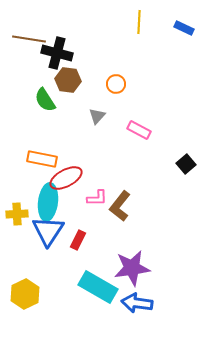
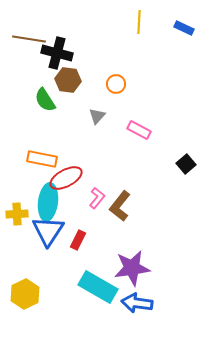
pink L-shape: rotated 50 degrees counterclockwise
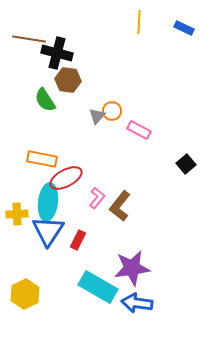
orange circle: moved 4 px left, 27 px down
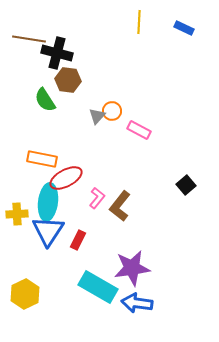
black square: moved 21 px down
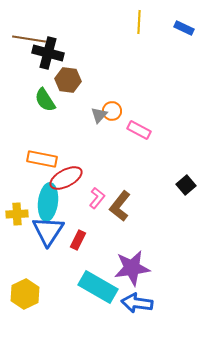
black cross: moved 9 px left
gray triangle: moved 2 px right, 1 px up
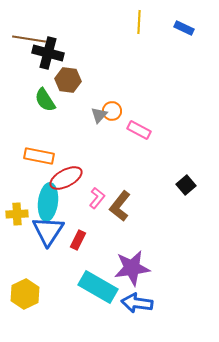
orange rectangle: moved 3 px left, 3 px up
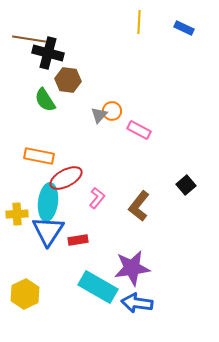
brown L-shape: moved 19 px right
red rectangle: rotated 54 degrees clockwise
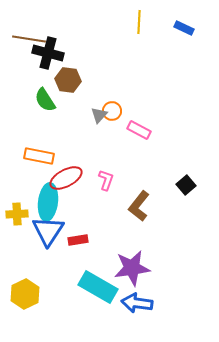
pink L-shape: moved 9 px right, 18 px up; rotated 20 degrees counterclockwise
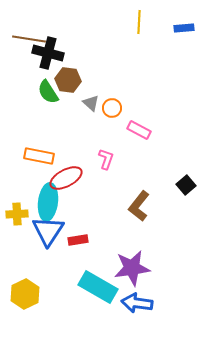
blue rectangle: rotated 30 degrees counterclockwise
green semicircle: moved 3 px right, 8 px up
orange circle: moved 3 px up
gray triangle: moved 8 px left, 12 px up; rotated 30 degrees counterclockwise
pink L-shape: moved 21 px up
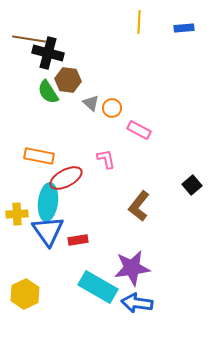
pink L-shape: rotated 30 degrees counterclockwise
black square: moved 6 px right
blue triangle: rotated 8 degrees counterclockwise
